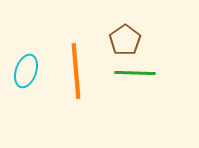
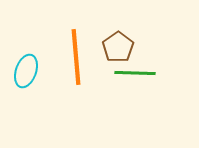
brown pentagon: moved 7 px left, 7 px down
orange line: moved 14 px up
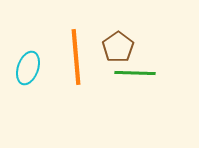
cyan ellipse: moved 2 px right, 3 px up
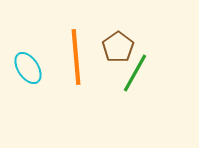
cyan ellipse: rotated 52 degrees counterclockwise
green line: rotated 63 degrees counterclockwise
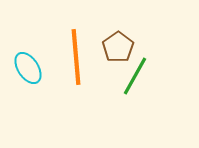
green line: moved 3 px down
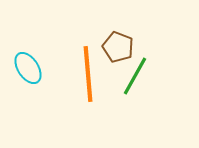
brown pentagon: rotated 16 degrees counterclockwise
orange line: moved 12 px right, 17 px down
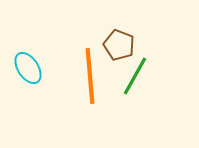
brown pentagon: moved 1 px right, 2 px up
orange line: moved 2 px right, 2 px down
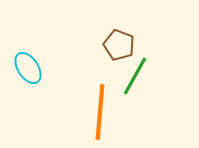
orange line: moved 10 px right, 36 px down; rotated 10 degrees clockwise
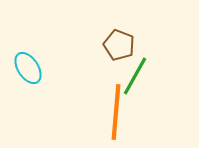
orange line: moved 16 px right
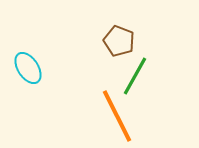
brown pentagon: moved 4 px up
orange line: moved 1 px right, 4 px down; rotated 32 degrees counterclockwise
